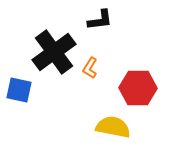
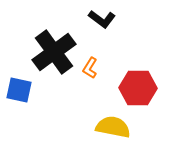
black L-shape: moved 2 px right, 1 px up; rotated 44 degrees clockwise
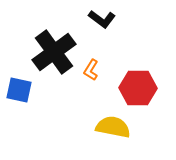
orange L-shape: moved 1 px right, 2 px down
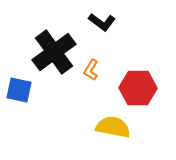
black L-shape: moved 3 px down
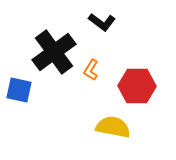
red hexagon: moved 1 px left, 2 px up
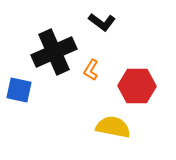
black cross: rotated 12 degrees clockwise
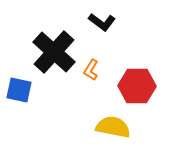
black cross: rotated 24 degrees counterclockwise
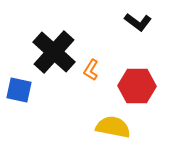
black L-shape: moved 36 px right
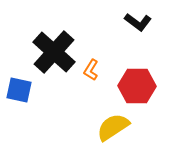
yellow semicircle: rotated 44 degrees counterclockwise
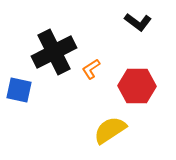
black cross: rotated 21 degrees clockwise
orange L-shape: moved 1 px up; rotated 25 degrees clockwise
yellow semicircle: moved 3 px left, 3 px down
